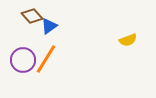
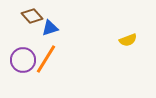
blue triangle: moved 1 px right, 2 px down; rotated 18 degrees clockwise
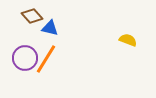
blue triangle: rotated 30 degrees clockwise
yellow semicircle: rotated 138 degrees counterclockwise
purple circle: moved 2 px right, 2 px up
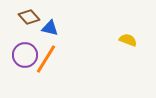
brown diamond: moved 3 px left, 1 px down
purple circle: moved 3 px up
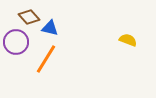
purple circle: moved 9 px left, 13 px up
